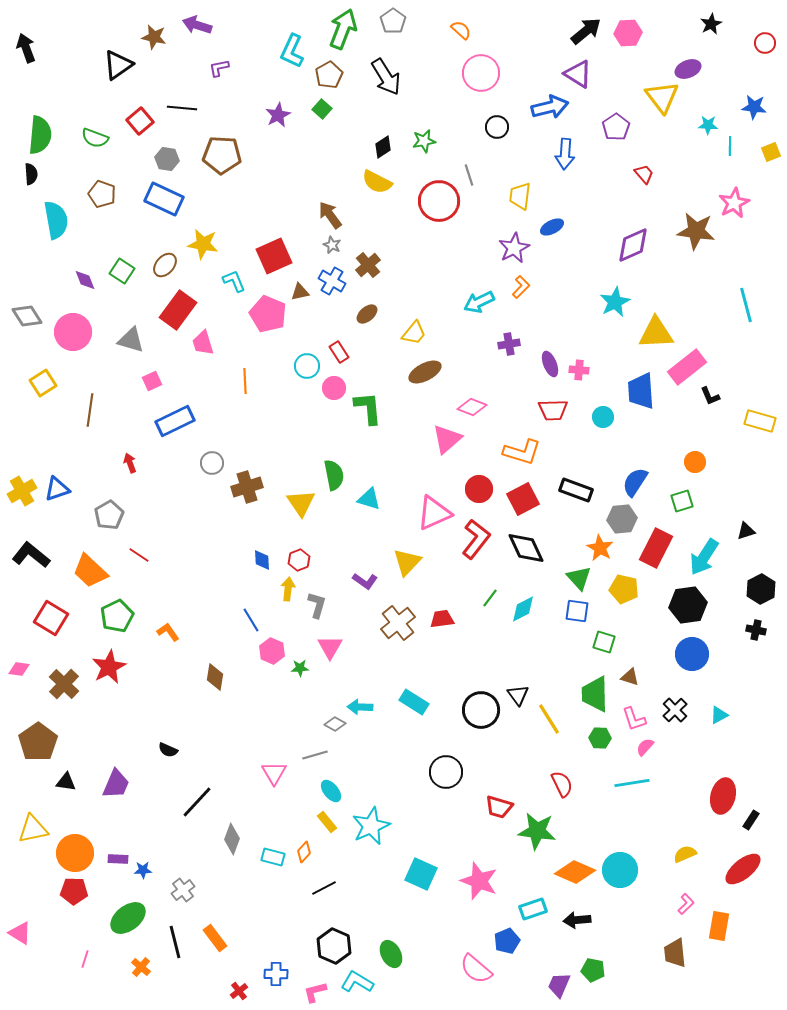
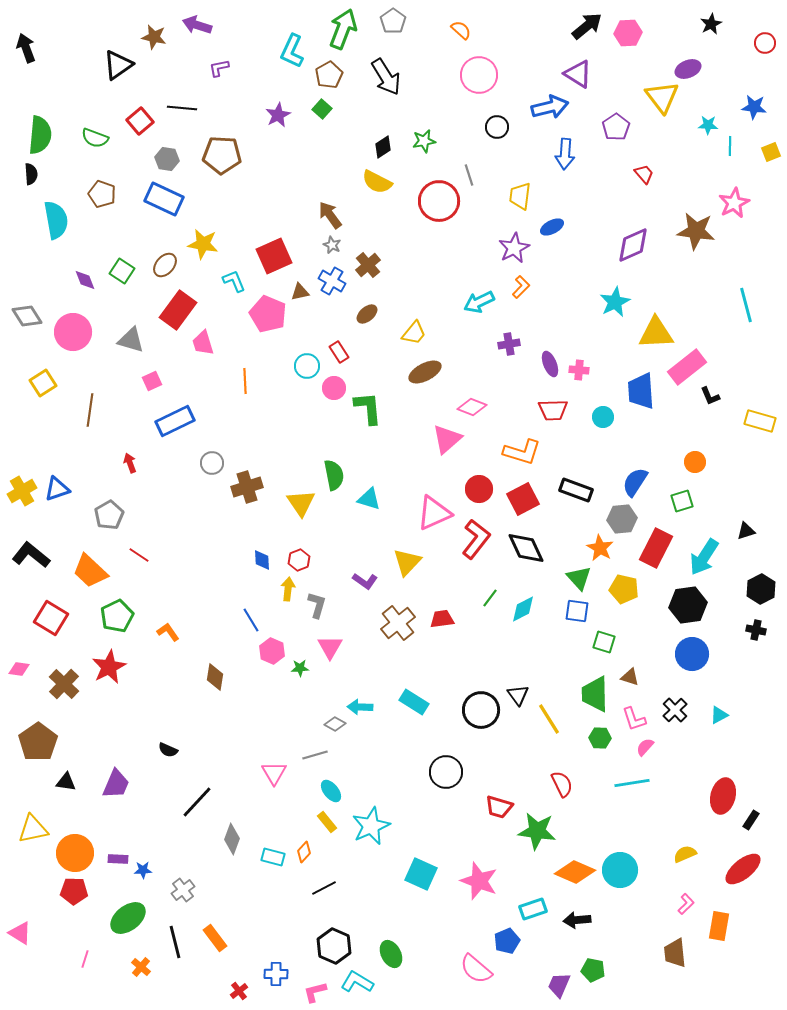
black arrow at (586, 31): moved 1 px right, 5 px up
pink circle at (481, 73): moved 2 px left, 2 px down
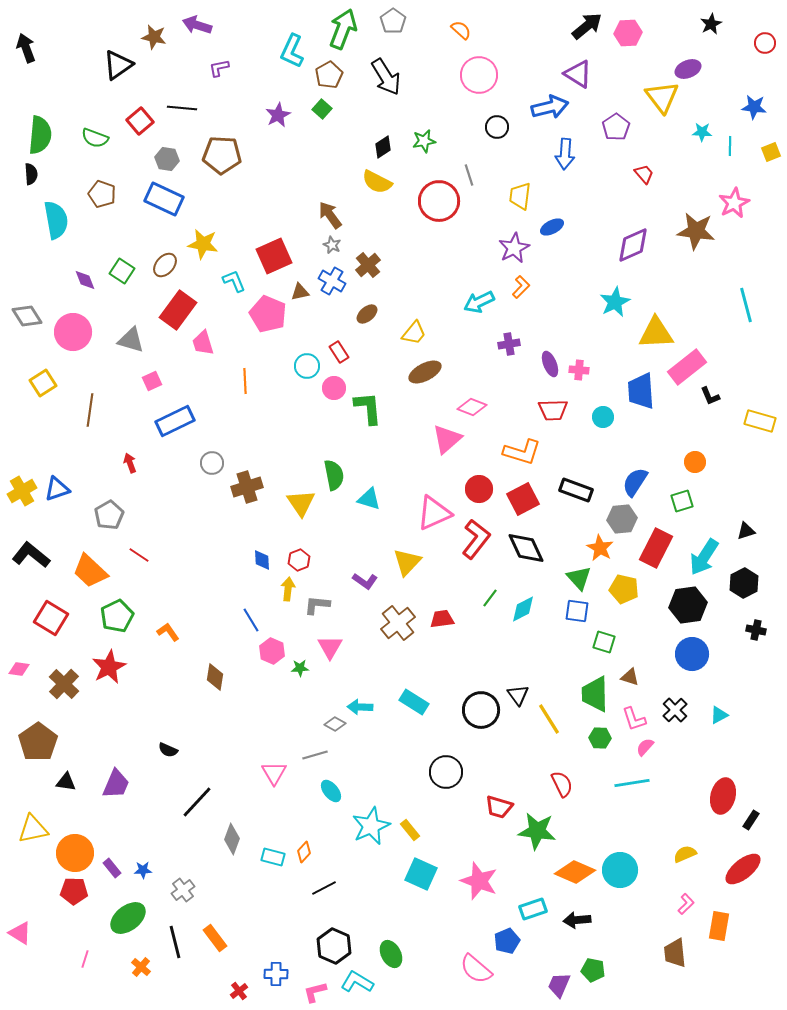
cyan star at (708, 125): moved 6 px left, 7 px down
black hexagon at (761, 589): moved 17 px left, 6 px up
gray L-shape at (317, 605): rotated 100 degrees counterclockwise
yellow rectangle at (327, 822): moved 83 px right, 8 px down
purple rectangle at (118, 859): moved 6 px left, 9 px down; rotated 48 degrees clockwise
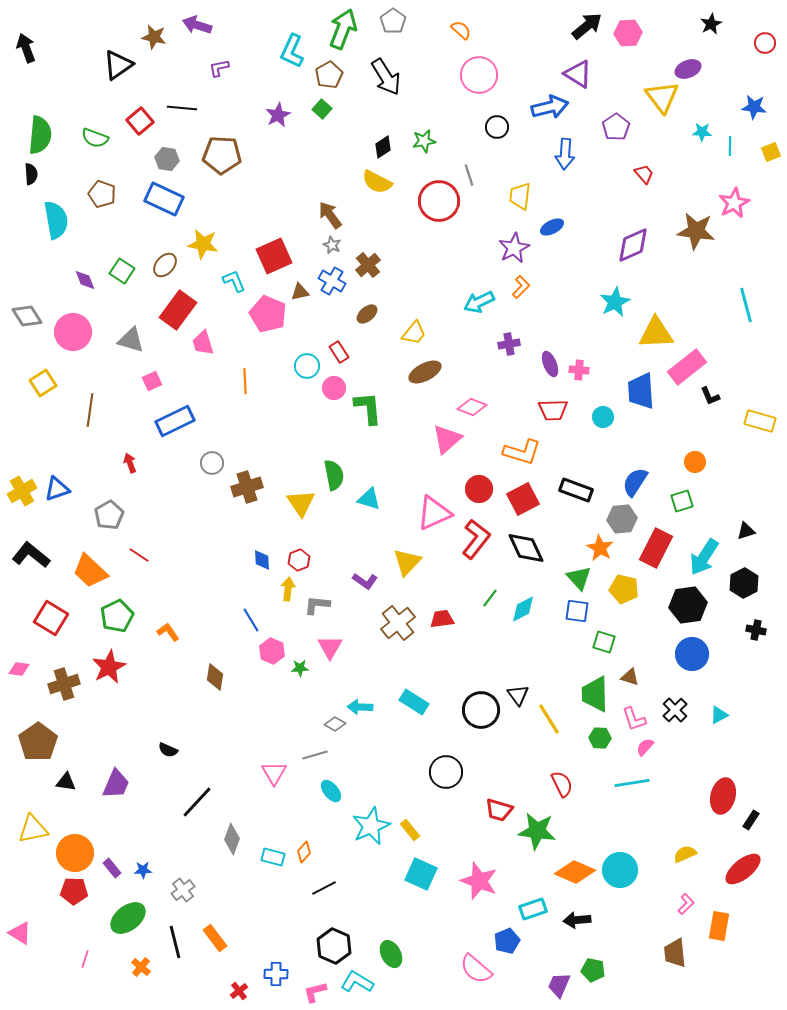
brown cross at (64, 684): rotated 28 degrees clockwise
red trapezoid at (499, 807): moved 3 px down
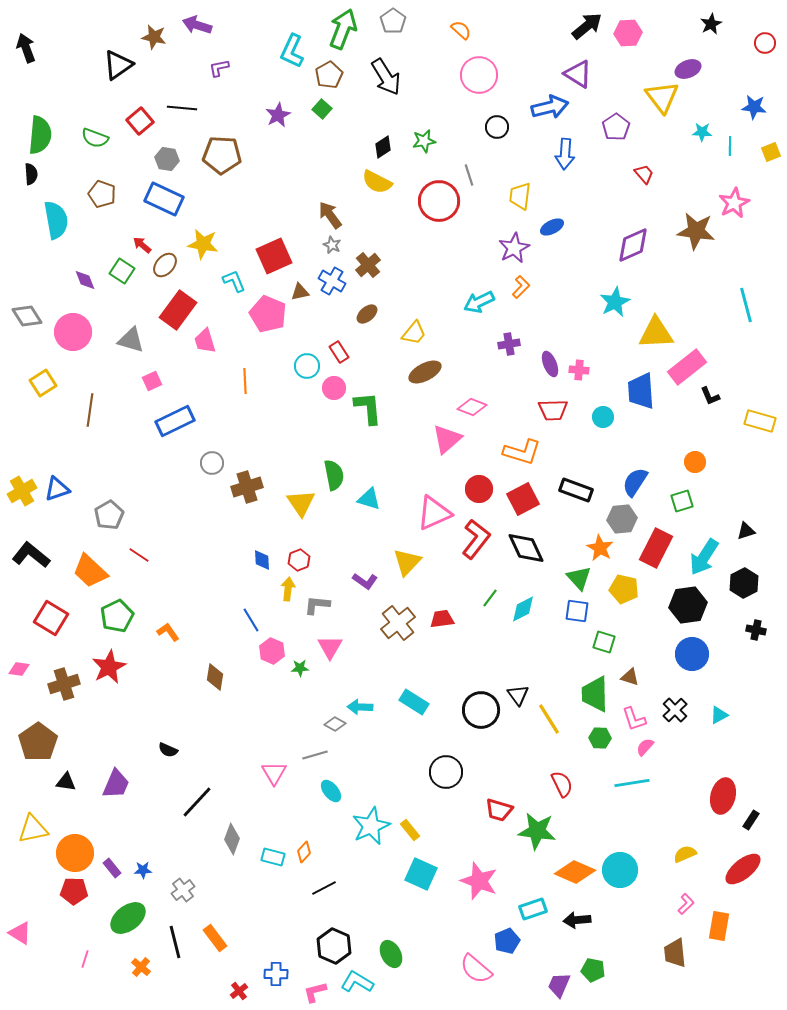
pink trapezoid at (203, 343): moved 2 px right, 2 px up
red arrow at (130, 463): moved 12 px right, 218 px up; rotated 30 degrees counterclockwise
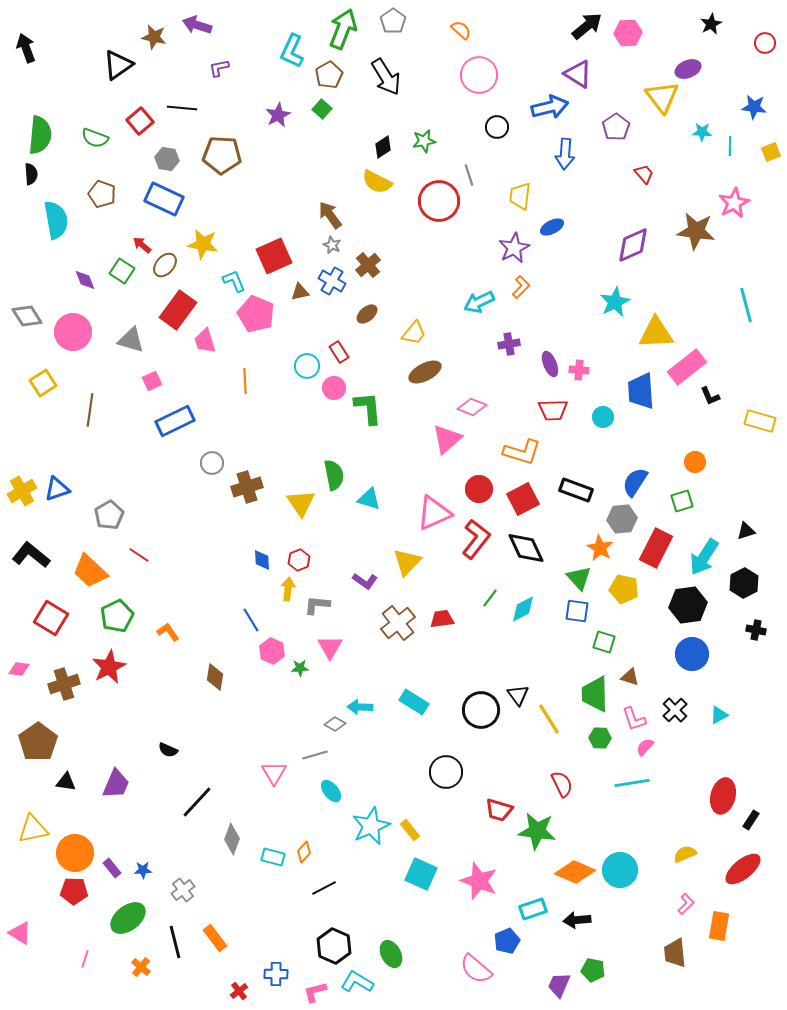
pink pentagon at (268, 314): moved 12 px left
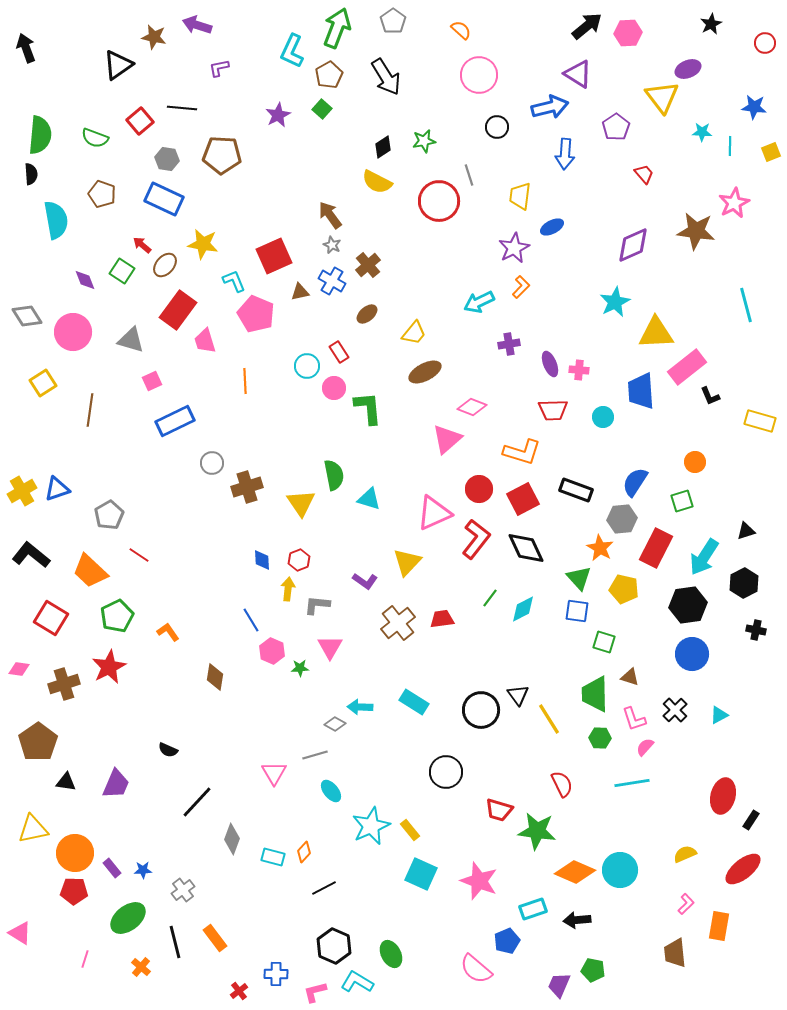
green arrow at (343, 29): moved 6 px left, 1 px up
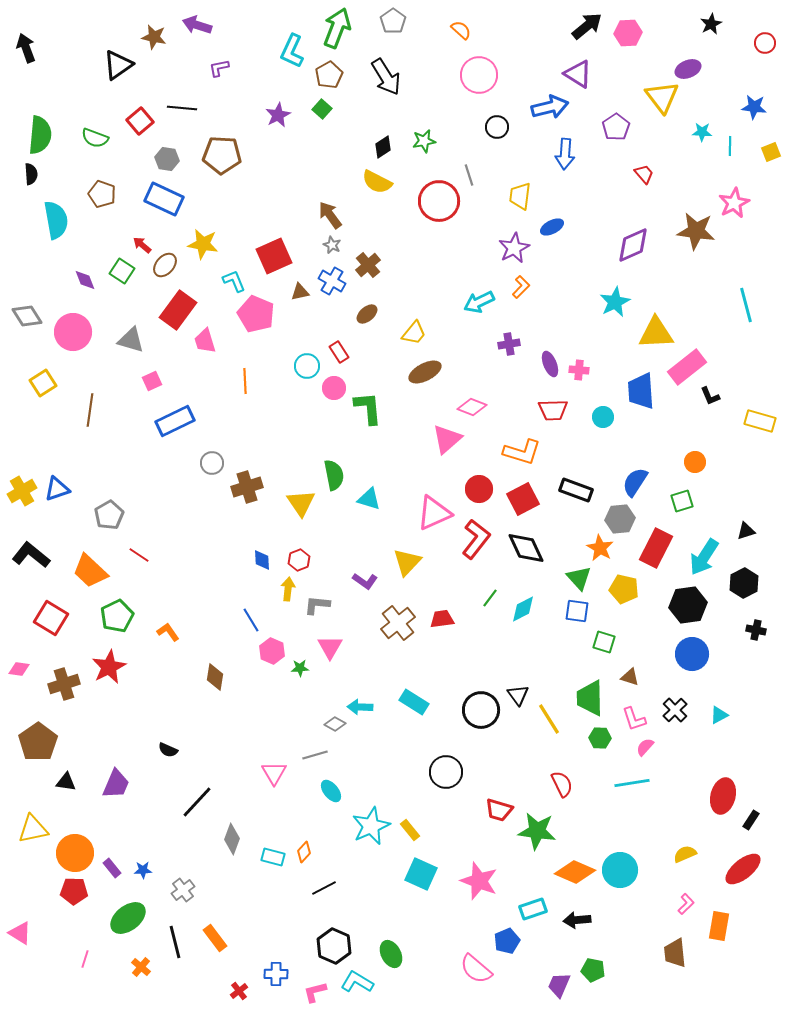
gray hexagon at (622, 519): moved 2 px left
green trapezoid at (595, 694): moved 5 px left, 4 px down
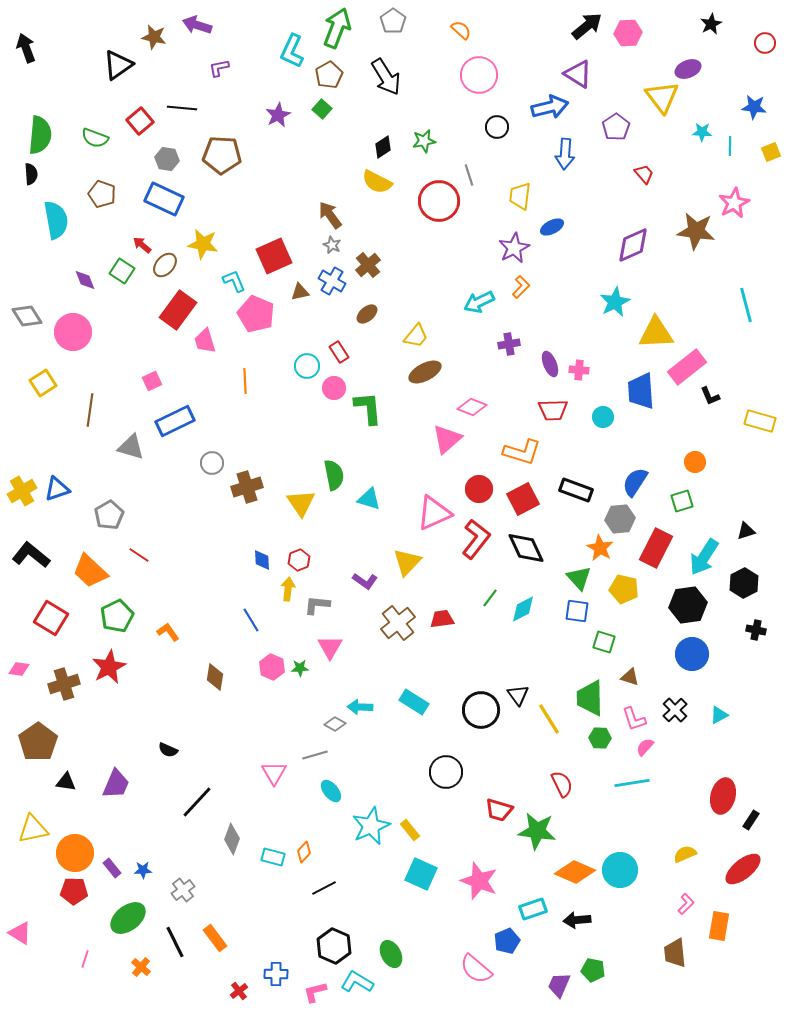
yellow trapezoid at (414, 333): moved 2 px right, 3 px down
gray triangle at (131, 340): moved 107 px down
pink hexagon at (272, 651): moved 16 px down
black line at (175, 942): rotated 12 degrees counterclockwise
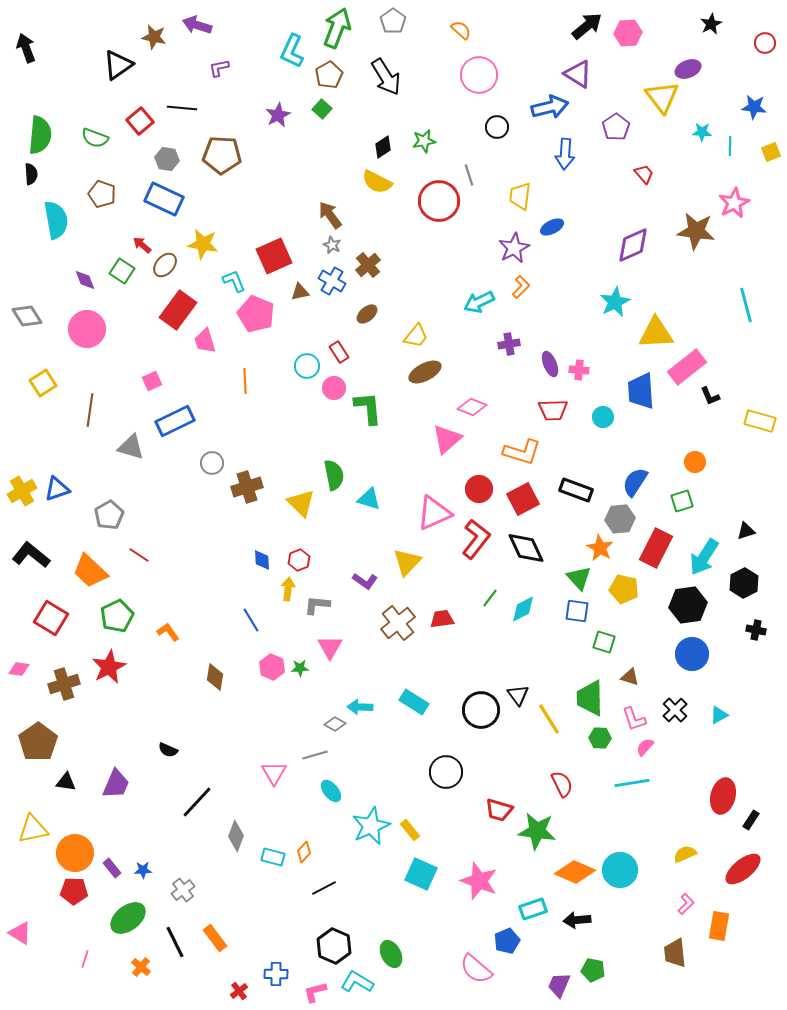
pink circle at (73, 332): moved 14 px right, 3 px up
yellow triangle at (301, 503): rotated 12 degrees counterclockwise
gray diamond at (232, 839): moved 4 px right, 3 px up
